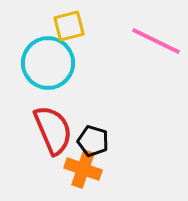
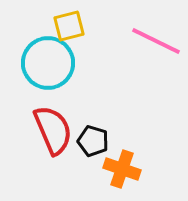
orange cross: moved 39 px right
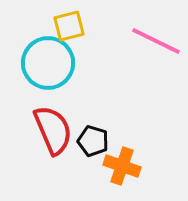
orange cross: moved 3 px up
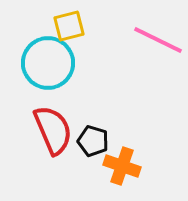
pink line: moved 2 px right, 1 px up
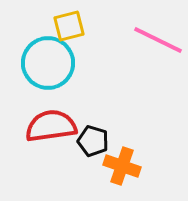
red semicircle: moved 2 px left, 4 px up; rotated 75 degrees counterclockwise
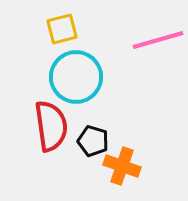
yellow square: moved 7 px left, 3 px down
pink line: rotated 42 degrees counterclockwise
cyan circle: moved 28 px right, 14 px down
red semicircle: rotated 90 degrees clockwise
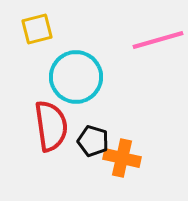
yellow square: moved 25 px left
orange cross: moved 8 px up; rotated 6 degrees counterclockwise
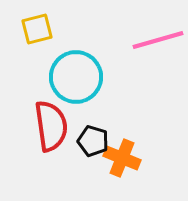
orange cross: rotated 9 degrees clockwise
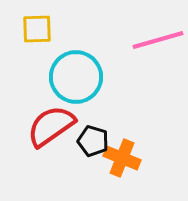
yellow square: rotated 12 degrees clockwise
red semicircle: rotated 117 degrees counterclockwise
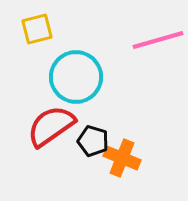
yellow square: rotated 12 degrees counterclockwise
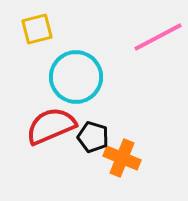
pink line: moved 3 px up; rotated 12 degrees counterclockwise
red semicircle: rotated 12 degrees clockwise
black pentagon: moved 4 px up
